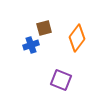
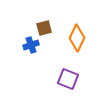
orange diamond: rotated 12 degrees counterclockwise
purple square: moved 7 px right, 1 px up
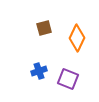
blue cross: moved 8 px right, 26 px down
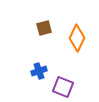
purple square: moved 5 px left, 8 px down
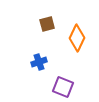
brown square: moved 3 px right, 4 px up
blue cross: moved 9 px up
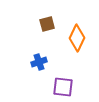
purple square: rotated 15 degrees counterclockwise
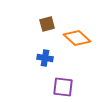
orange diamond: rotated 72 degrees counterclockwise
blue cross: moved 6 px right, 4 px up; rotated 28 degrees clockwise
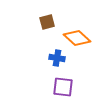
brown square: moved 2 px up
blue cross: moved 12 px right
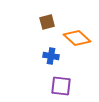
blue cross: moved 6 px left, 2 px up
purple square: moved 2 px left, 1 px up
